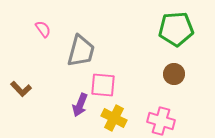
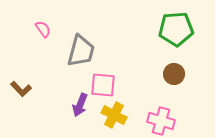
yellow cross: moved 3 px up
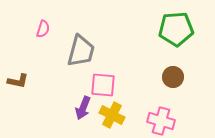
pink semicircle: rotated 54 degrees clockwise
brown circle: moved 1 px left, 3 px down
brown L-shape: moved 3 px left, 8 px up; rotated 35 degrees counterclockwise
purple arrow: moved 3 px right, 3 px down
yellow cross: moved 2 px left
